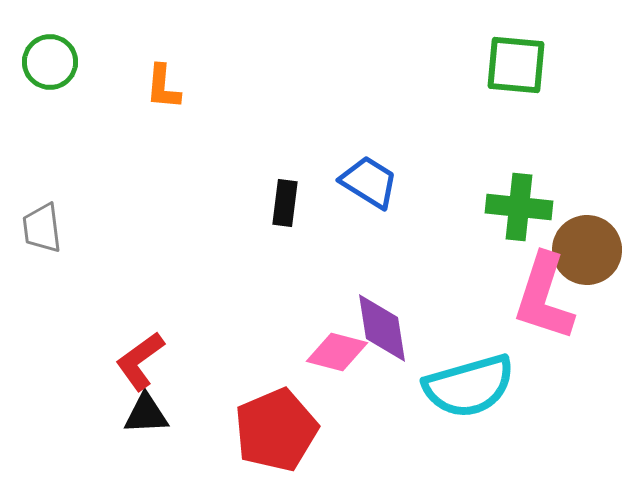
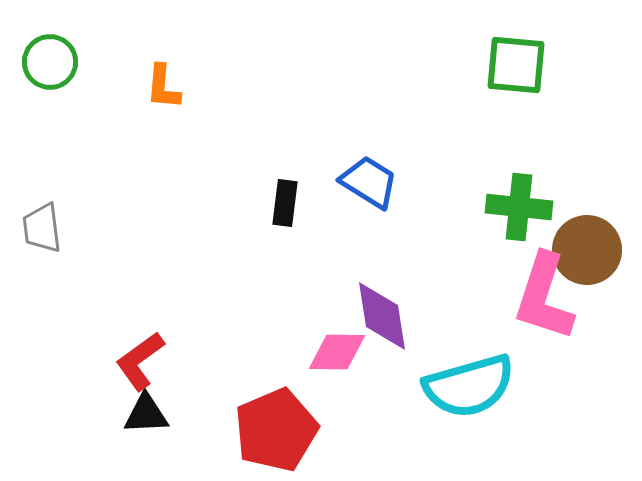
purple diamond: moved 12 px up
pink diamond: rotated 14 degrees counterclockwise
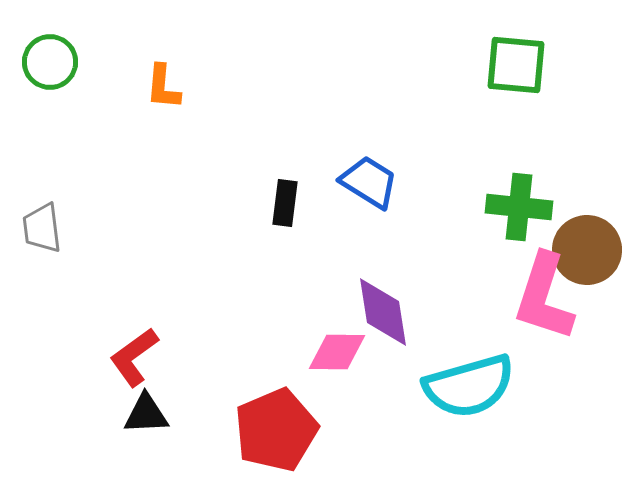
purple diamond: moved 1 px right, 4 px up
red L-shape: moved 6 px left, 4 px up
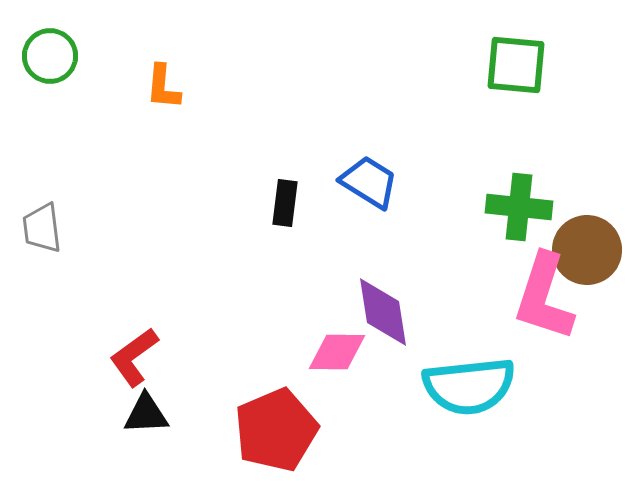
green circle: moved 6 px up
cyan semicircle: rotated 10 degrees clockwise
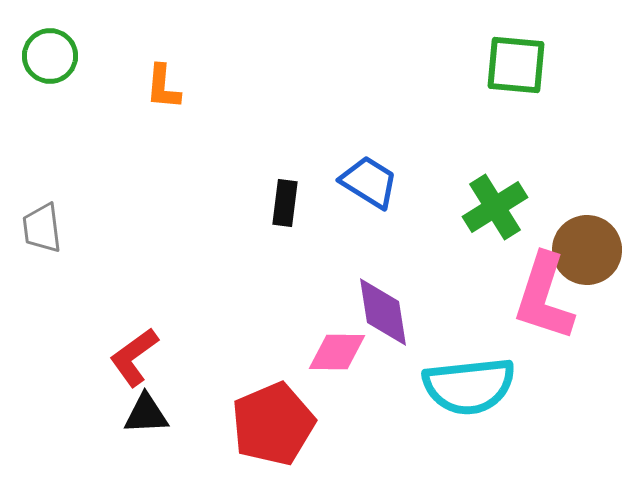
green cross: moved 24 px left; rotated 38 degrees counterclockwise
red pentagon: moved 3 px left, 6 px up
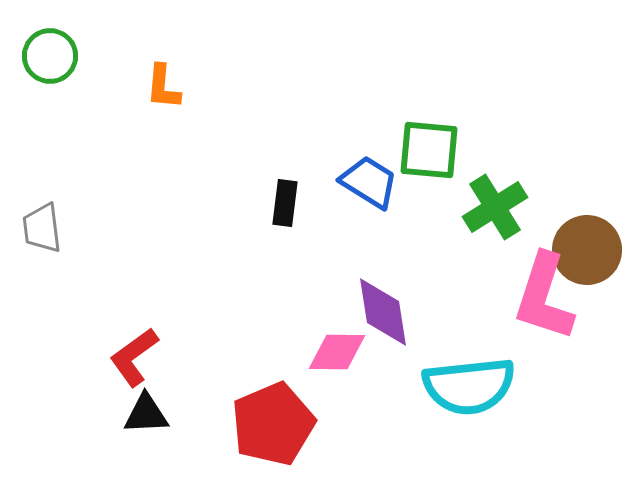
green square: moved 87 px left, 85 px down
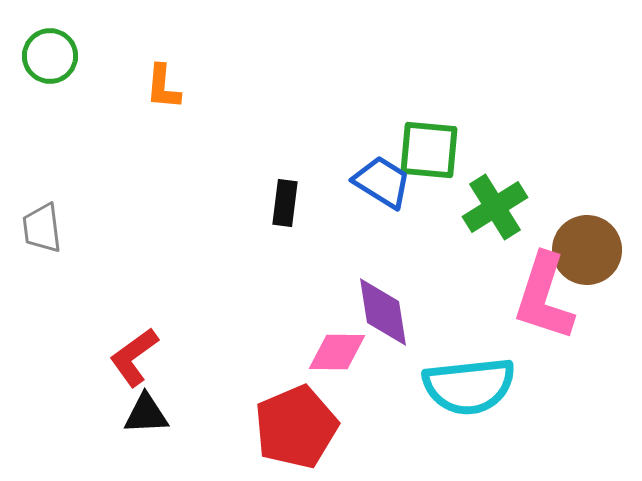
blue trapezoid: moved 13 px right
red pentagon: moved 23 px right, 3 px down
